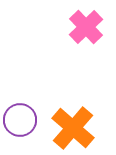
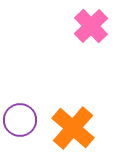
pink cross: moved 5 px right, 1 px up
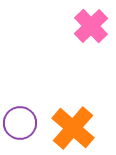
purple circle: moved 3 px down
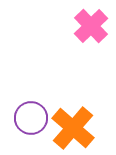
purple circle: moved 11 px right, 5 px up
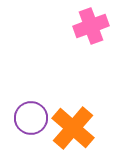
pink cross: rotated 24 degrees clockwise
